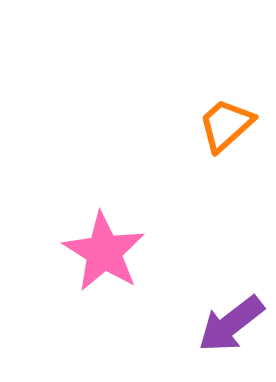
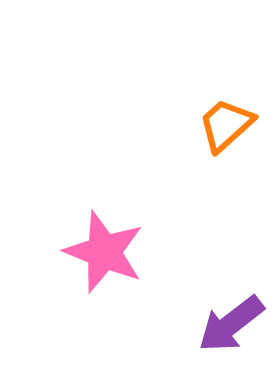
pink star: rotated 10 degrees counterclockwise
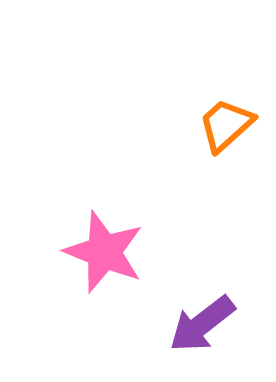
purple arrow: moved 29 px left
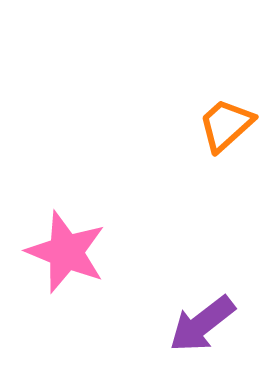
pink star: moved 38 px left
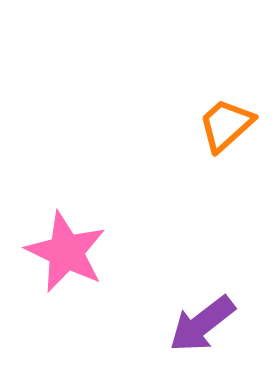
pink star: rotated 4 degrees clockwise
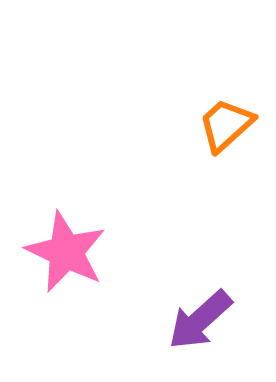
purple arrow: moved 2 px left, 4 px up; rotated 4 degrees counterclockwise
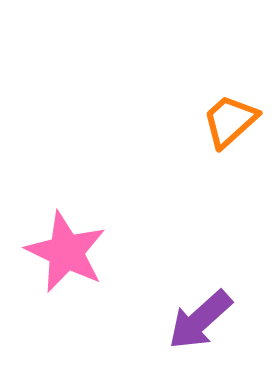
orange trapezoid: moved 4 px right, 4 px up
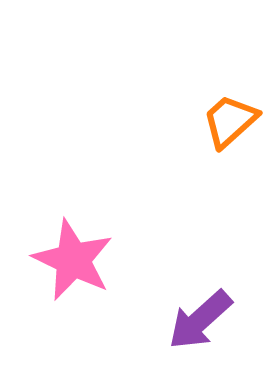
pink star: moved 7 px right, 8 px down
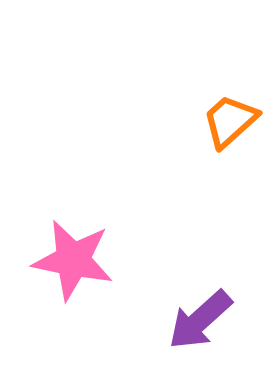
pink star: rotated 14 degrees counterclockwise
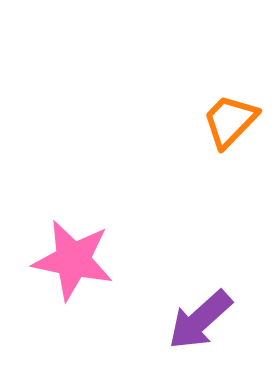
orange trapezoid: rotated 4 degrees counterclockwise
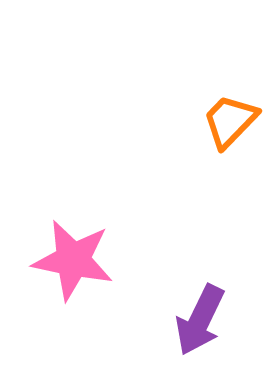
purple arrow: rotated 22 degrees counterclockwise
